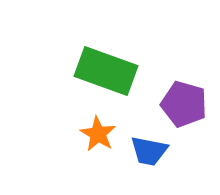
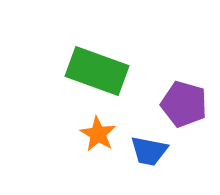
green rectangle: moved 9 px left
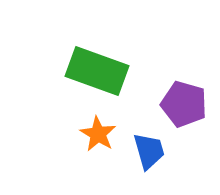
blue trapezoid: rotated 117 degrees counterclockwise
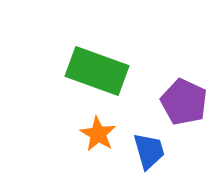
purple pentagon: moved 2 px up; rotated 9 degrees clockwise
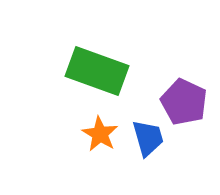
orange star: moved 2 px right
blue trapezoid: moved 1 px left, 13 px up
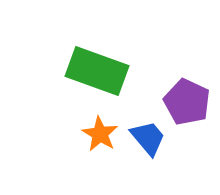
purple pentagon: moved 3 px right
blue trapezoid: rotated 24 degrees counterclockwise
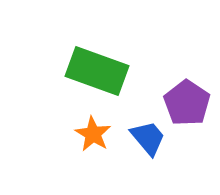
purple pentagon: moved 1 px down; rotated 9 degrees clockwise
orange star: moved 7 px left
